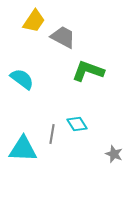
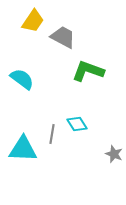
yellow trapezoid: moved 1 px left
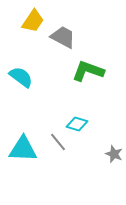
cyan semicircle: moved 1 px left, 2 px up
cyan diamond: rotated 40 degrees counterclockwise
gray line: moved 6 px right, 8 px down; rotated 48 degrees counterclockwise
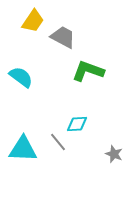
cyan diamond: rotated 20 degrees counterclockwise
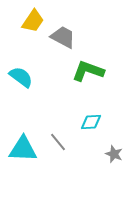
cyan diamond: moved 14 px right, 2 px up
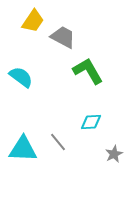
green L-shape: rotated 40 degrees clockwise
gray star: rotated 24 degrees clockwise
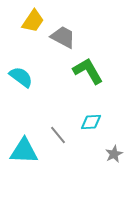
gray line: moved 7 px up
cyan triangle: moved 1 px right, 2 px down
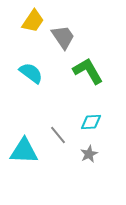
gray trapezoid: rotated 28 degrees clockwise
cyan semicircle: moved 10 px right, 4 px up
gray star: moved 25 px left
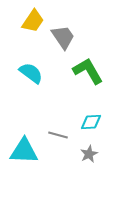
gray line: rotated 36 degrees counterclockwise
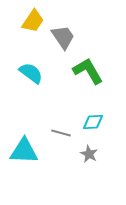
cyan diamond: moved 2 px right
gray line: moved 3 px right, 2 px up
gray star: rotated 18 degrees counterclockwise
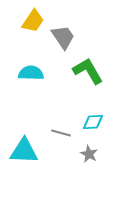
cyan semicircle: rotated 35 degrees counterclockwise
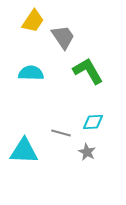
gray star: moved 2 px left, 2 px up
